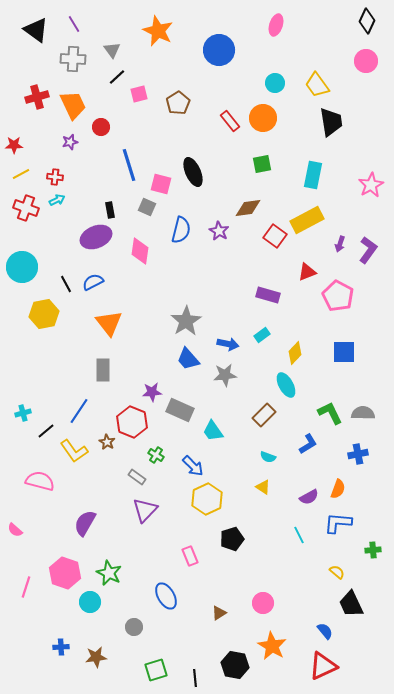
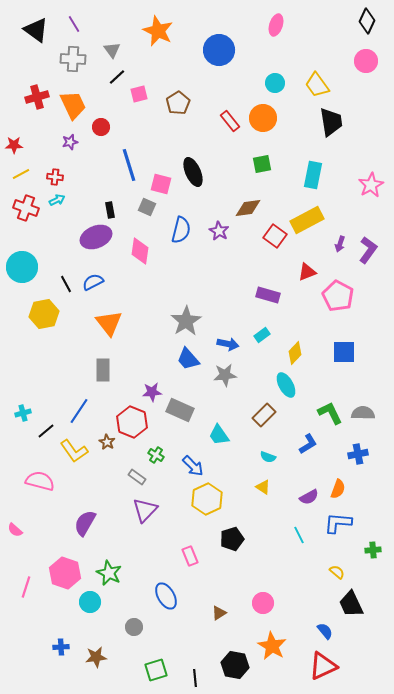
cyan trapezoid at (213, 431): moved 6 px right, 4 px down
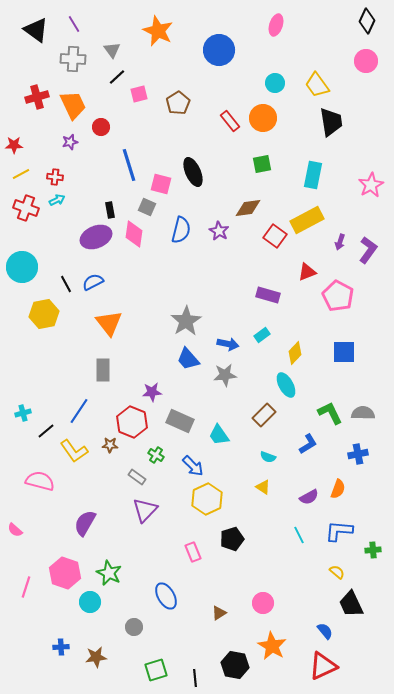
purple arrow at (340, 244): moved 2 px up
pink diamond at (140, 251): moved 6 px left, 17 px up
gray rectangle at (180, 410): moved 11 px down
brown star at (107, 442): moved 3 px right, 3 px down; rotated 28 degrees counterclockwise
blue L-shape at (338, 523): moved 1 px right, 8 px down
pink rectangle at (190, 556): moved 3 px right, 4 px up
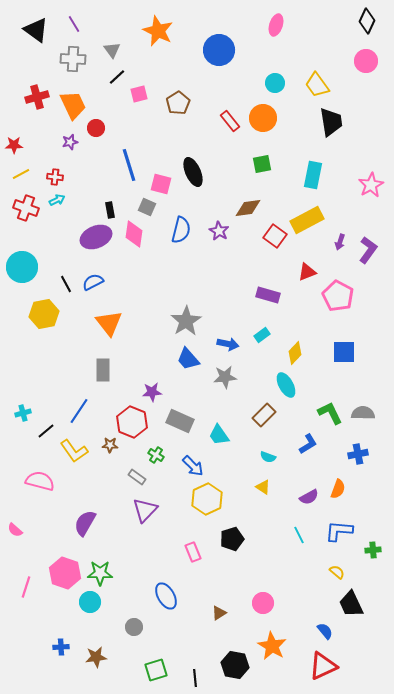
red circle at (101, 127): moved 5 px left, 1 px down
gray star at (225, 375): moved 2 px down
green star at (109, 573): moved 9 px left; rotated 25 degrees counterclockwise
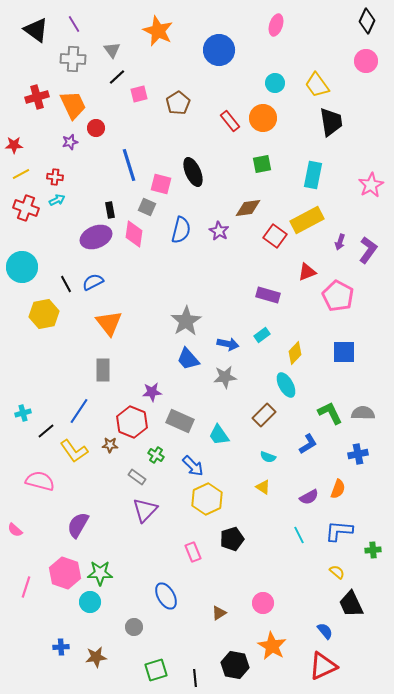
purple semicircle at (85, 523): moved 7 px left, 2 px down
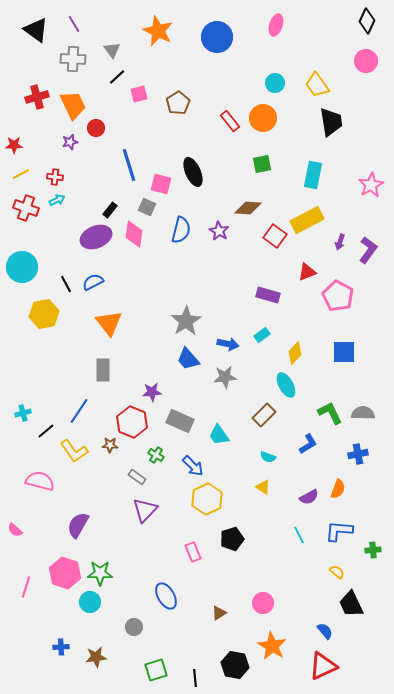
blue circle at (219, 50): moved 2 px left, 13 px up
brown diamond at (248, 208): rotated 12 degrees clockwise
black rectangle at (110, 210): rotated 49 degrees clockwise
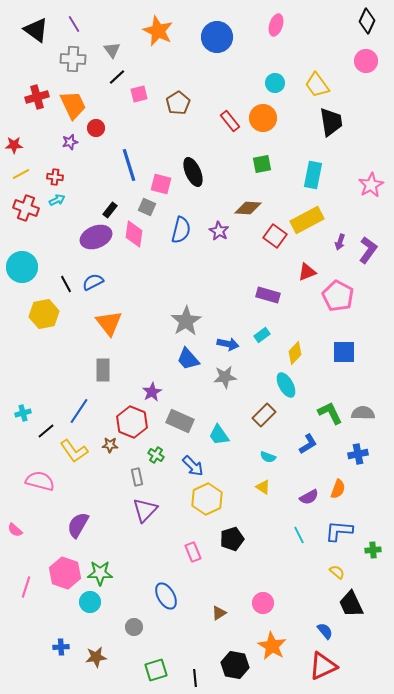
purple star at (152, 392): rotated 24 degrees counterclockwise
gray rectangle at (137, 477): rotated 42 degrees clockwise
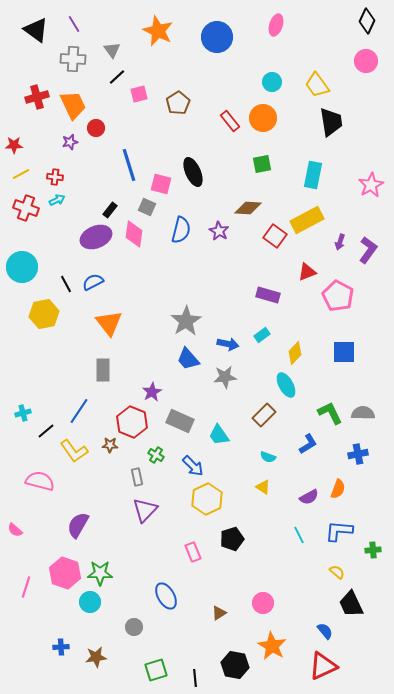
cyan circle at (275, 83): moved 3 px left, 1 px up
